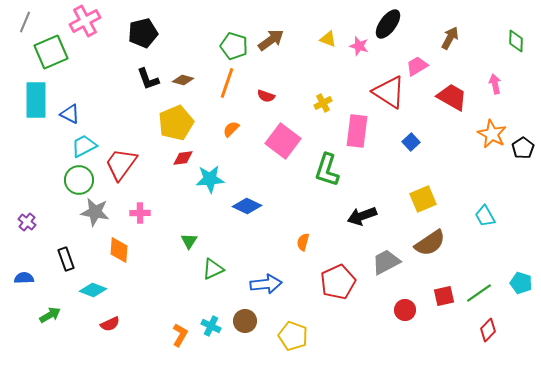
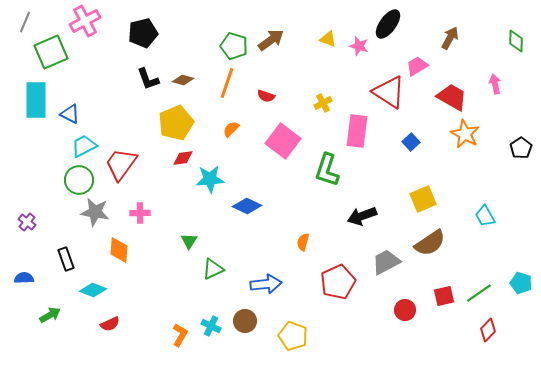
orange star at (492, 134): moved 27 px left
black pentagon at (523, 148): moved 2 px left
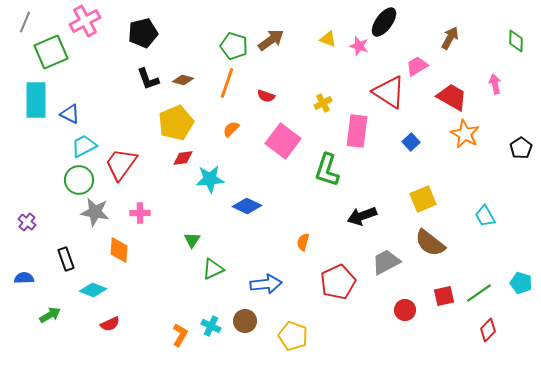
black ellipse at (388, 24): moved 4 px left, 2 px up
green triangle at (189, 241): moved 3 px right, 1 px up
brown semicircle at (430, 243): rotated 72 degrees clockwise
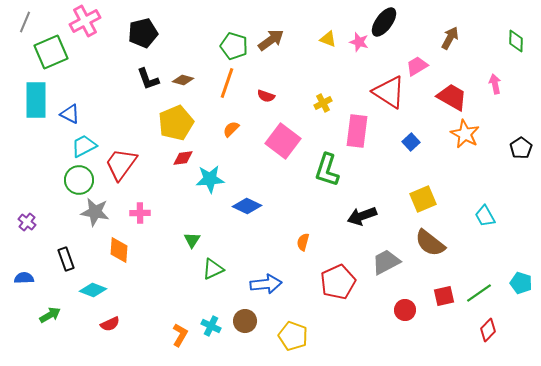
pink star at (359, 46): moved 4 px up
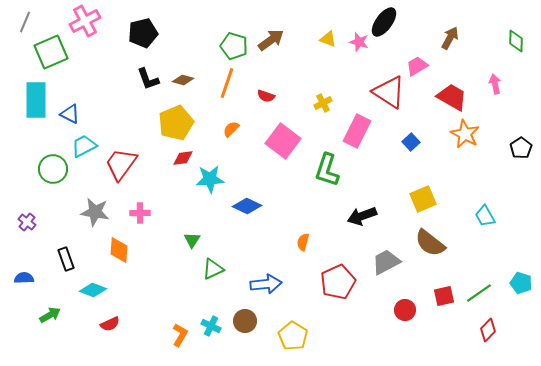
pink rectangle at (357, 131): rotated 20 degrees clockwise
green circle at (79, 180): moved 26 px left, 11 px up
yellow pentagon at (293, 336): rotated 12 degrees clockwise
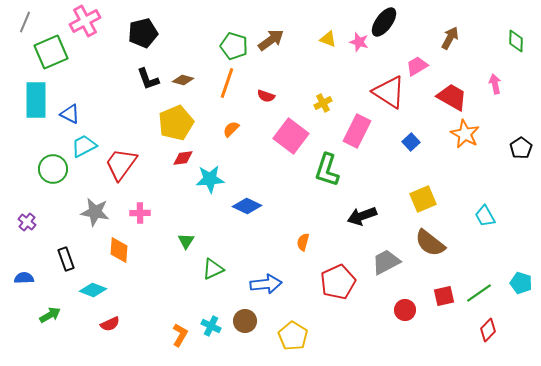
pink square at (283, 141): moved 8 px right, 5 px up
green triangle at (192, 240): moved 6 px left, 1 px down
